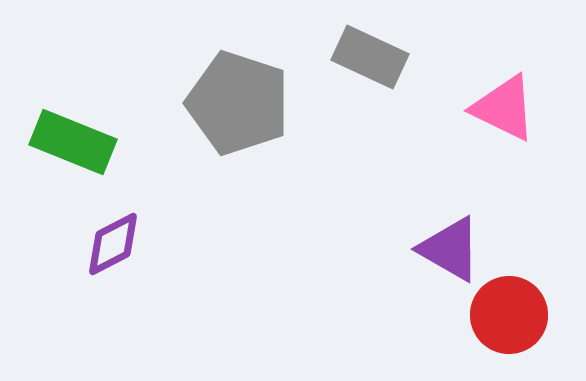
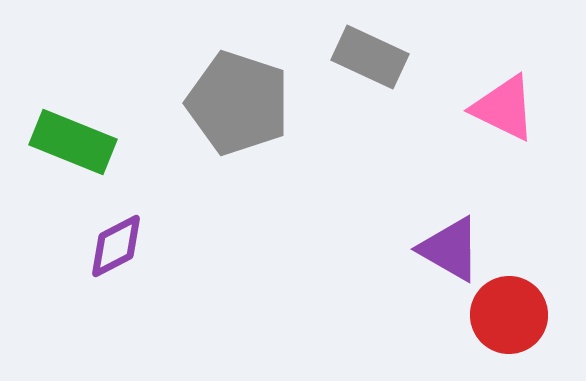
purple diamond: moved 3 px right, 2 px down
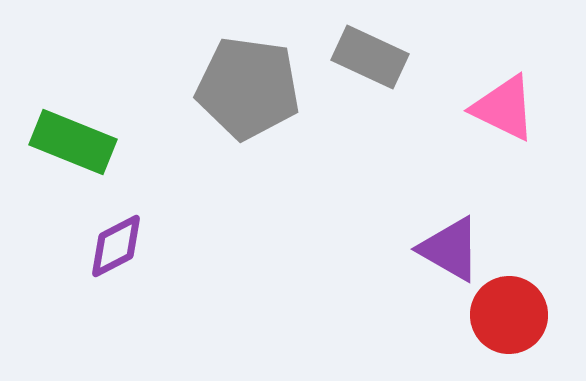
gray pentagon: moved 10 px right, 15 px up; rotated 10 degrees counterclockwise
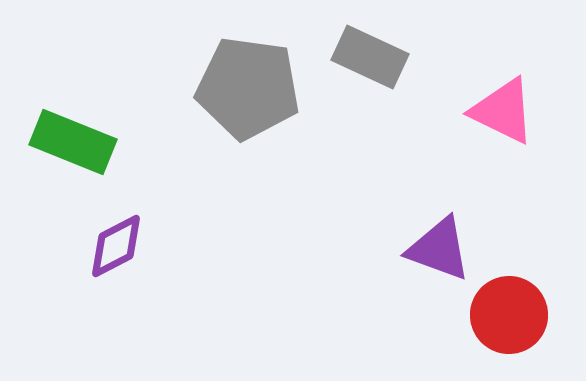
pink triangle: moved 1 px left, 3 px down
purple triangle: moved 11 px left; rotated 10 degrees counterclockwise
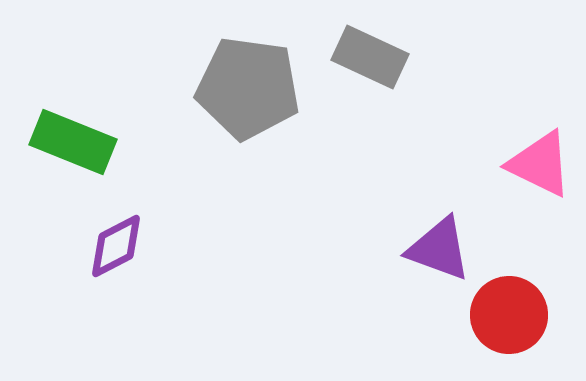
pink triangle: moved 37 px right, 53 px down
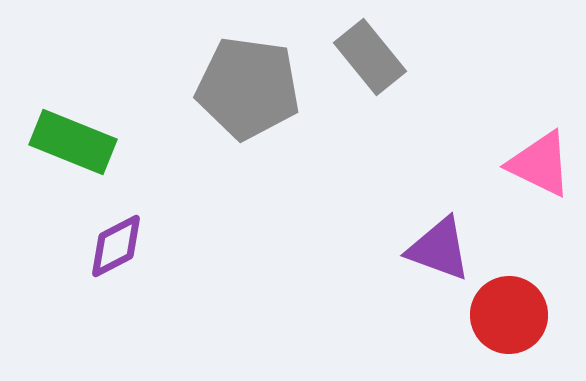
gray rectangle: rotated 26 degrees clockwise
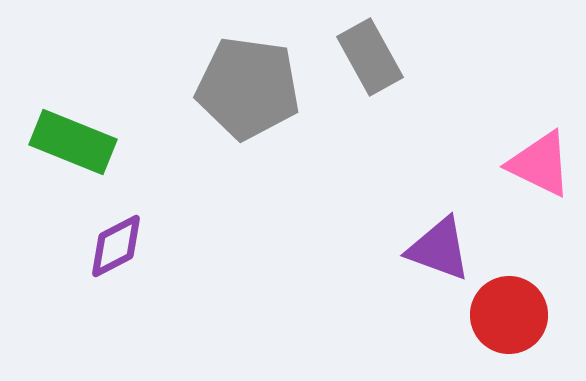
gray rectangle: rotated 10 degrees clockwise
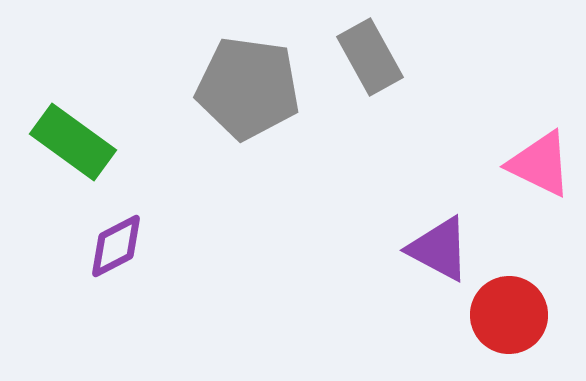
green rectangle: rotated 14 degrees clockwise
purple triangle: rotated 8 degrees clockwise
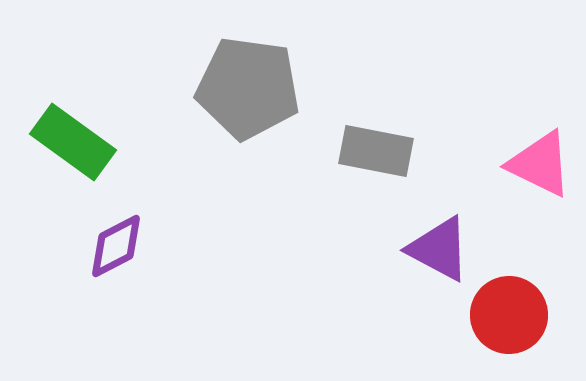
gray rectangle: moved 6 px right, 94 px down; rotated 50 degrees counterclockwise
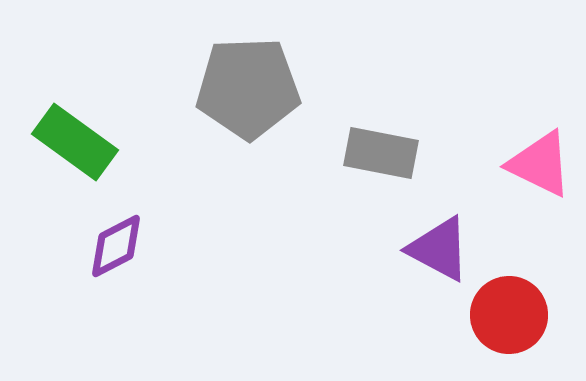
gray pentagon: rotated 10 degrees counterclockwise
green rectangle: moved 2 px right
gray rectangle: moved 5 px right, 2 px down
